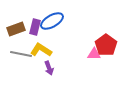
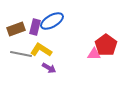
purple arrow: rotated 40 degrees counterclockwise
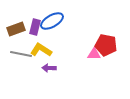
red pentagon: rotated 25 degrees counterclockwise
purple arrow: rotated 152 degrees clockwise
